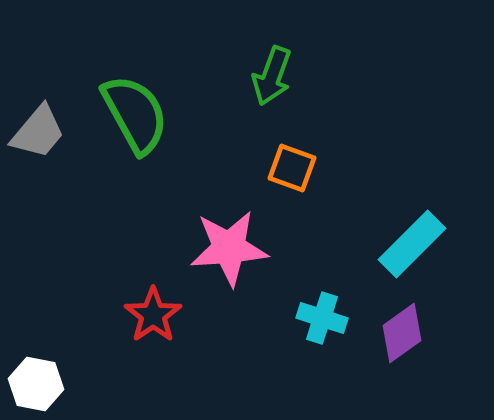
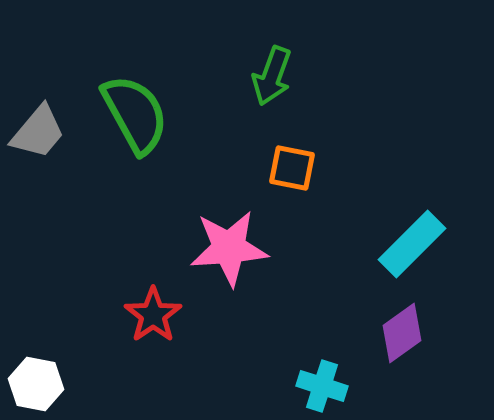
orange square: rotated 9 degrees counterclockwise
cyan cross: moved 68 px down
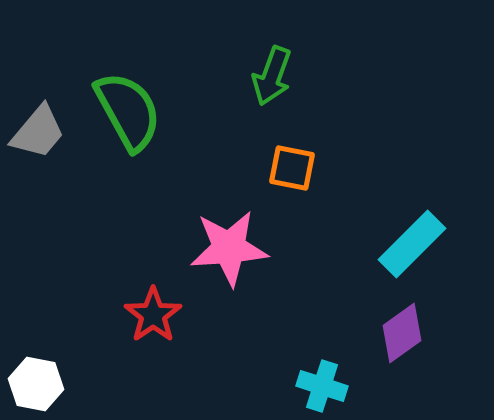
green semicircle: moved 7 px left, 3 px up
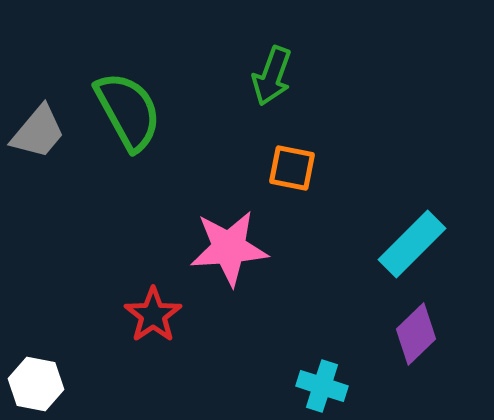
purple diamond: moved 14 px right, 1 px down; rotated 8 degrees counterclockwise
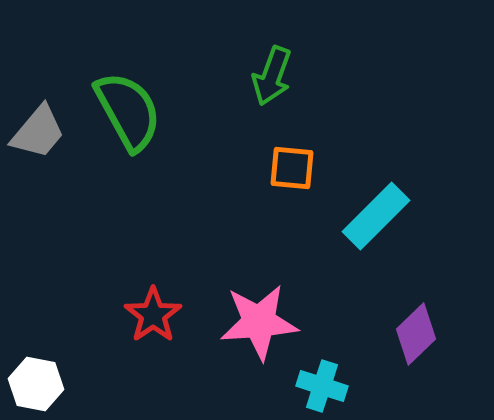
orange square: rotated 6 degrees counterclockwise
cyan rectangle: moved 36 px left, 28 px up
pink star: moved 30 px right, 74 px down
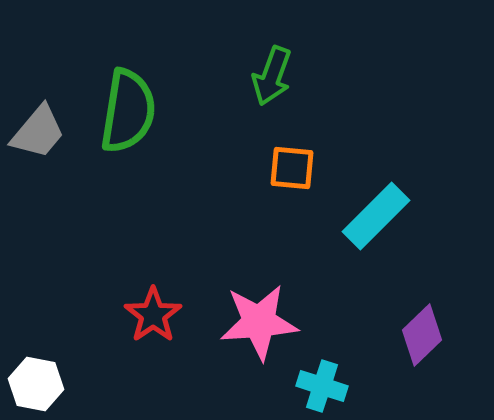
green semicircle: rotated 38 degrees clockwise
purple diamond: moved 6 px right, 1 px down
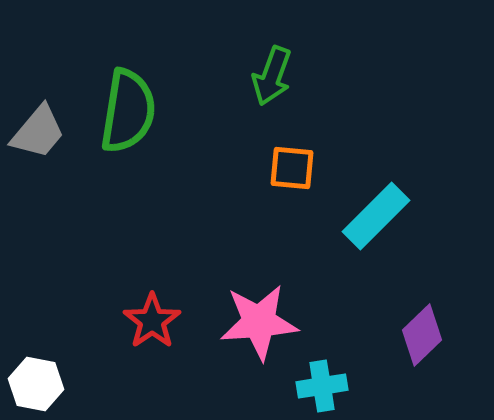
red star: moved 1 px left, 6 px down
cyan cross: rotated 27 degrees counterclockwise
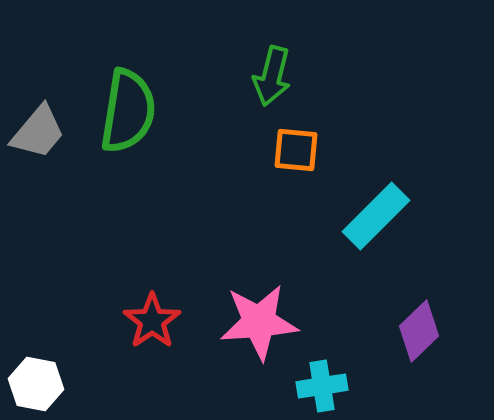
green arrow: rotated 6 degrees counterclockwise
orange square: moved 4 px right, 18 px up
purple diamond: moved 3 px left, 4 px up
